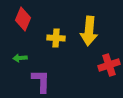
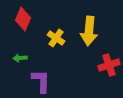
yellow cross: rotated 30 degrees clockwise
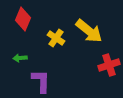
yellow arrow: rotated 56 degrees counterclockwise
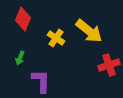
green arrow: rotated 64 degrees counterclockwise
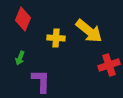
yellow cross: rotated 30 degrees counterclockwise
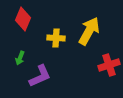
yellow arrow: rotated 100 degrees counterclockwise
purple L-shape: moved 1 px left, 5 px up; rotated 65 degrees clockwise
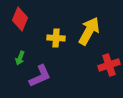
red diamond: moved 3 px left
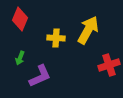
yellow arrow: moved 1 px left, 1 px up
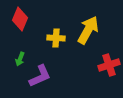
green arrow: moved 1 px down
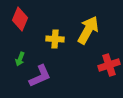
yellow cross: moved 1 px left, 1 px down
